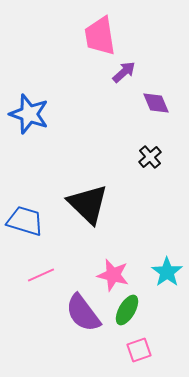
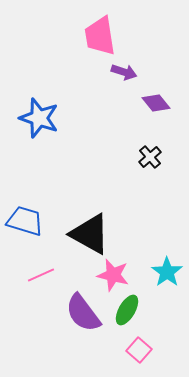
purple arrow: rotated 60 degrees clockwise
purple diamond: rotated 16 degrees counterclockwise
blue star: moved 10 px right, 4 px down
black triangle: moved 2 px right, 30 px down; rotated 15 degrees counterclockwise
pink square: rotated 30 degrees counterclockwise
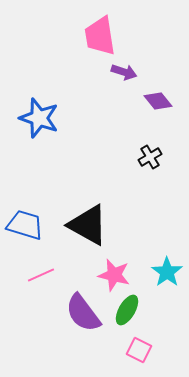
purple diamond: moved 2 px right, 2 px up
black cross: rotated 10 degrees clockwise
blue trapezoid: moved 4 px down
black triangle: moved 2 px left, 9 px up
pink star: moved 1 px right
pink square: rotated 15 degrees counterclockwise
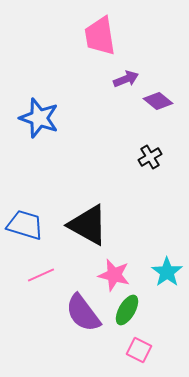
purple arrow: moved 2 px right, 7 px down; rotated 40 degrees counterclockwise
purple diamond: rotated 12 degrees counterclockwise
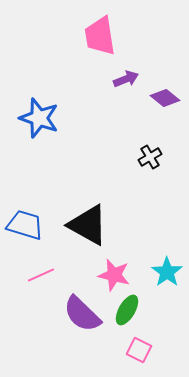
purple diamond: moved 7 px right, 3 px up
purple semicircle: moved 1 px left, 1 px down; rotated 9 degrees counterclockwise
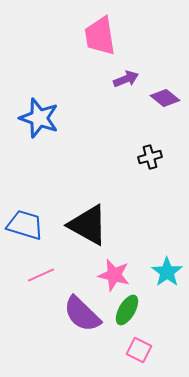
black cross: rotated 15 degrees clockwise
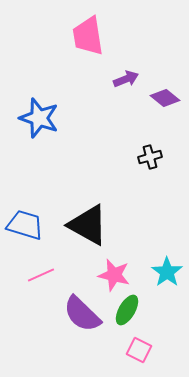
pink trapezoid: moved 12 px left
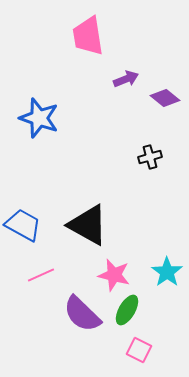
blue trapezoid: moved 2 px left; rotated 12 degrees clockwise
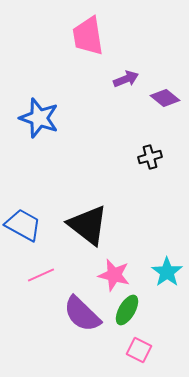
black triangle: rotated 9 degrees clockwise
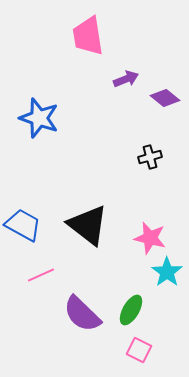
pink star: moved 36 px right, 37 px up
green ellipse: moved 4 px right
